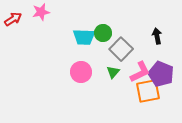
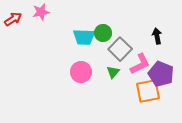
gray square: moved 1 px left
pink L-shape: moved 8 px up
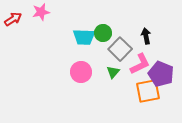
black arrow: moved 11 px left
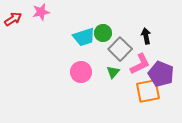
cyan trapezoid: rotated 20 degrees counterclockwise
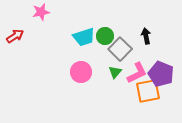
red arrow: moved 2 px right, 17 px down
green circle: moved 2 px right, 3 px down
pink L-shape: moved 3 px left, 9 px down
green triangle: moved 2 px right
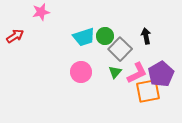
purple pentagon: rotated 20 degrees clockwise
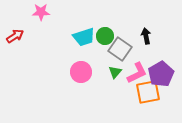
pink star: rotated 12 degrees clockwise
gray square: rotated 10 degrees counterclockwise
orange square: moved 1 px down
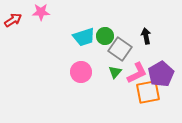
red arrow: moved 2 px left, 16 px up
